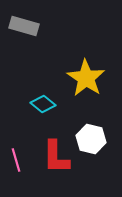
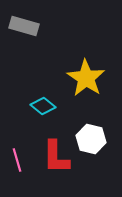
cyan diamond: moved 2 px down
pink line: moved 1 px right
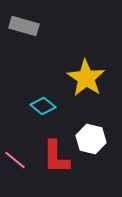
pink line: moved 2 px left; rotated 35 degrees counterclockwise
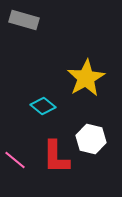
gray rectangle: moved 6 px up
yellow star: rotated 9 degrees clockwise
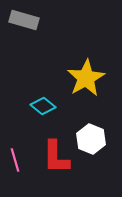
white hexagon: rotated 8 degrees clockwise
pink line: rotated 35 degrees clockwise
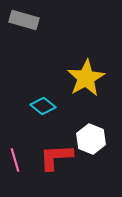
red L-shape: rotated 87 degrees clockwise
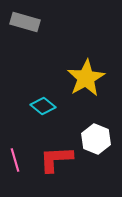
gray rectangle: moved 1 px right, 2 px down
white hexagon: moved 5 px right
red L-shape: moved 2 px down
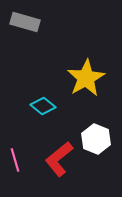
red L-shape: moved 3 px right; rotated 36 degrees counterclockwise
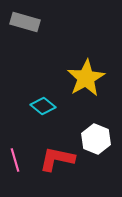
red L-shape: moved 2 px left; rotated 51 degrees clockwise
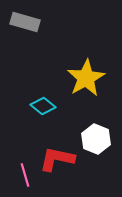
pink line: moved 10 px right, 15 px down
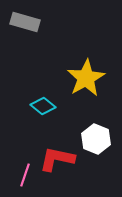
pink line: rotated 35 degrees clockwise
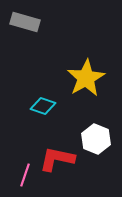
cyan diamond: rotated 20 degrees counterclockwise
